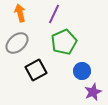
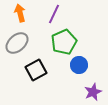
blue circle: moved 3 px left, 6 px up
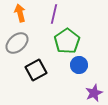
purple line: rotated 12 degrees counterclockwise
green pentagon: moved 3 px right, 1 px up; rotated 10 degrees counterclockwise
purple star: moved 1 px right, 1 px down
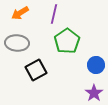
orange arrow: rotated 108 degrees counterclockwise
gray ellipse: rotated 45 degrees clockwise
blue circle: moved 17 px right
purple star: rotated 12 degrees counterclockwise
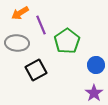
purple line: moved 13 px left, 11 px down; rotated 36 degrees counterclockwise
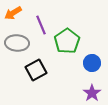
orange arrow: moved 7 px left
blue circle: moved 4 px left, 2 px up
purple star: moved 2 px left
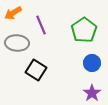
green pentagon: moved 17 px right, 11 px up
black square: rotated 30 degrees counterclockwise
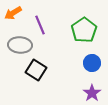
purple line: moved 1 px left
gray ellipse: moved 3 px right, 2 px down
